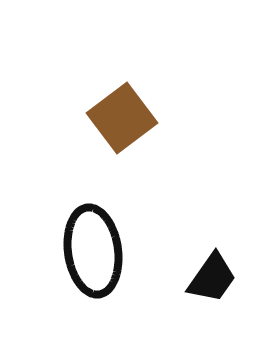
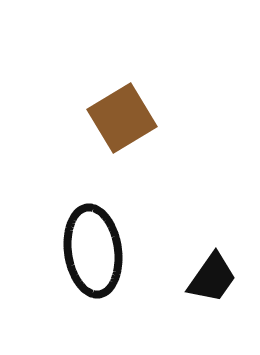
brown square: rotated 6 degrees clockwise
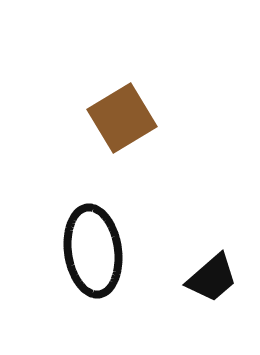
black trapezoid: rotated 14 degrees clockwise
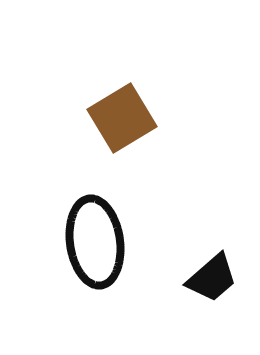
black ellipse: moved 2 px right, 9 px up
